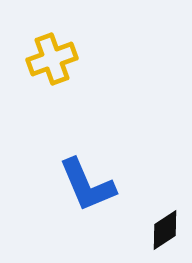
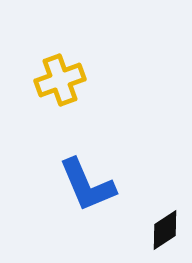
yellow cross: moved 8 px right, 21 px down
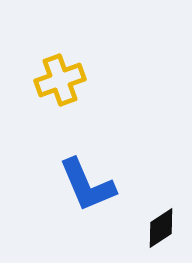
black diamond: moved 4 px left, 2 px up
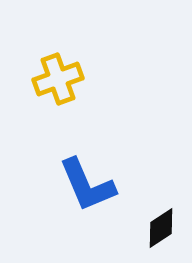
yellow cross: moved 2 px left, 1 px up
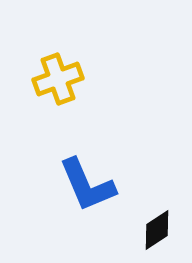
black diamond: moved 4 px left, 2 px down
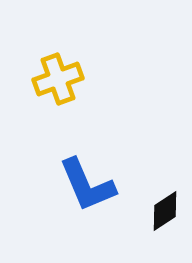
black diamond: moved 8 px right, 19 px up
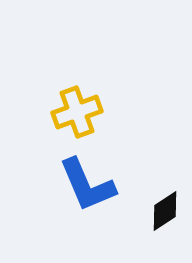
yellow cross: moved 19 px right, 33 px down
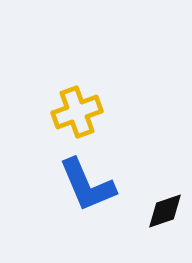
black diamond: rotated 15 degrees clockwise
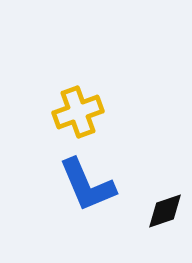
yellow cross: moved 1 px right
